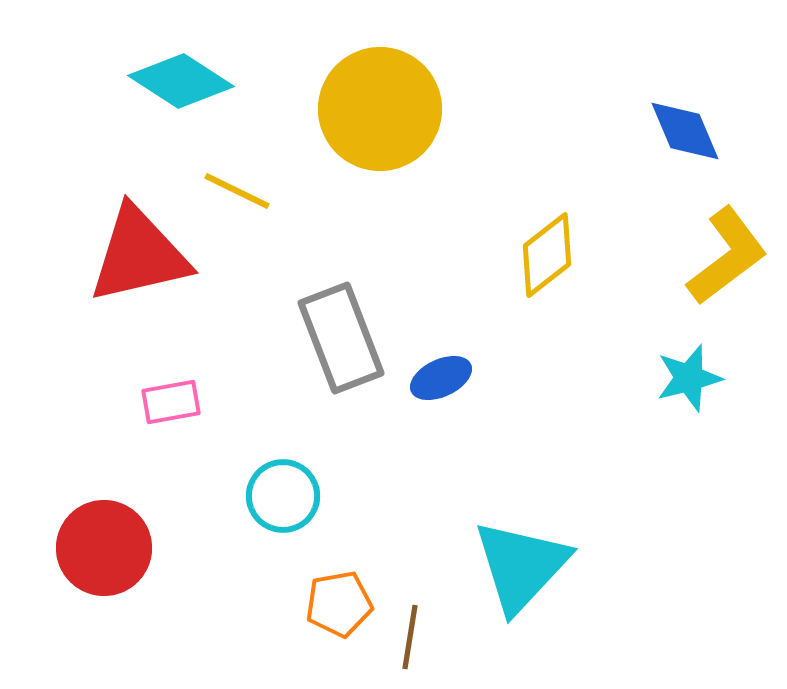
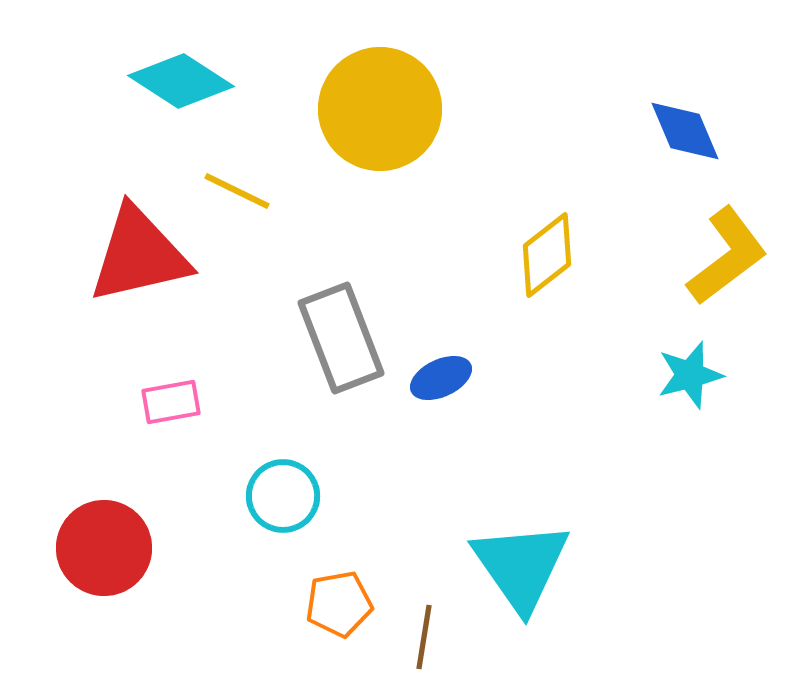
cyan star: moved 1 px right, 3 px up
cyan triangle: rotated 18 degrees counterclockwise
brown line: moved 14 px right
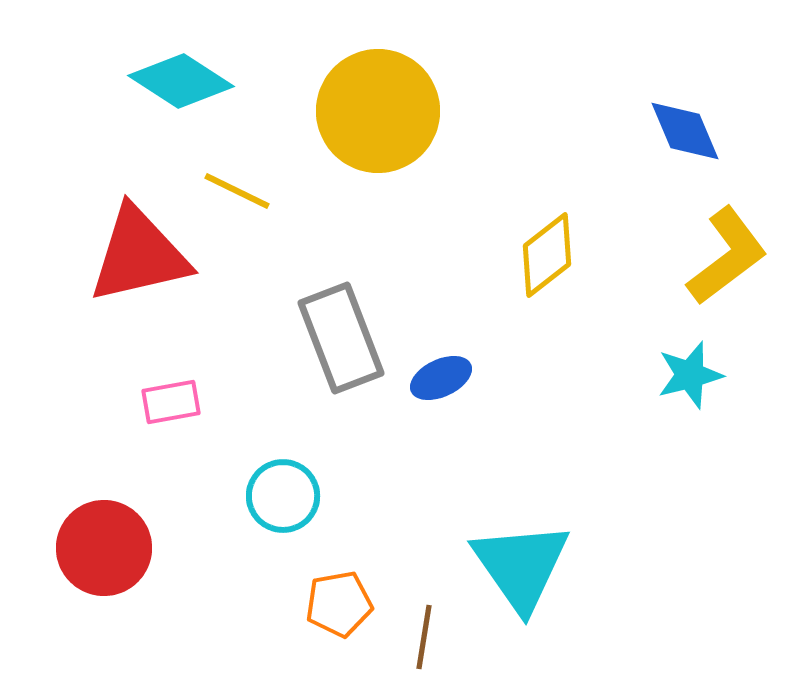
yellow circle: moved 2 px left, 2 px down
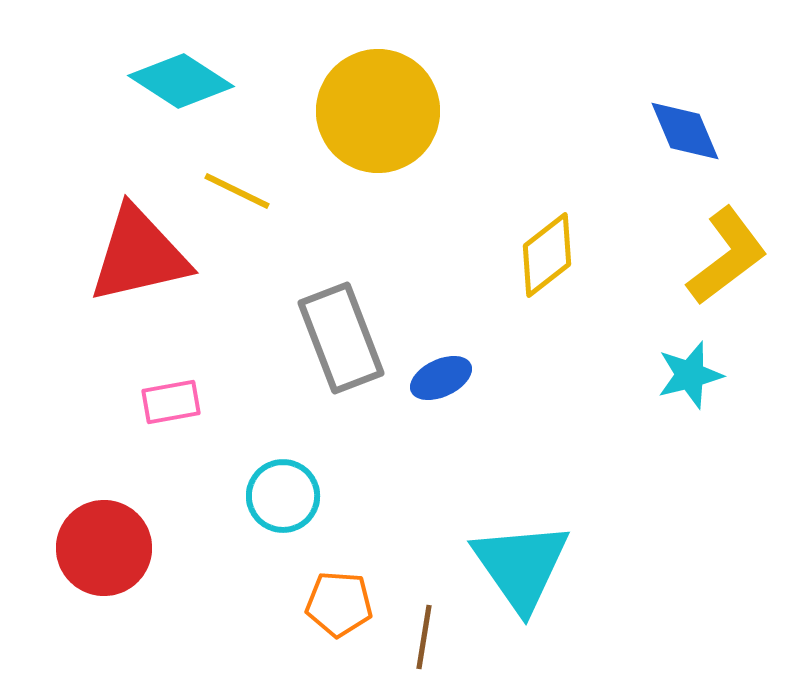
orange pentagon: rotated 14 degrees clockwise
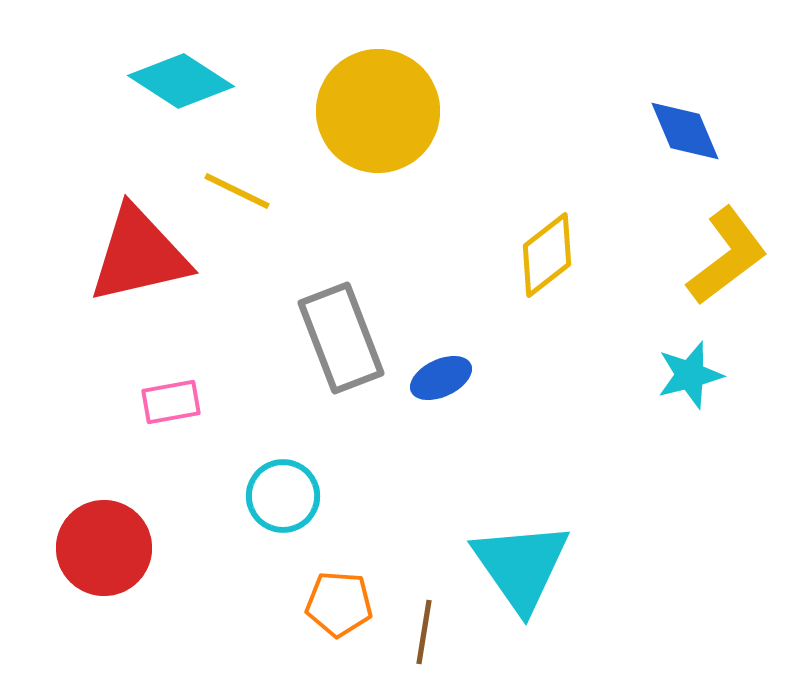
brown line: moved 5 px up
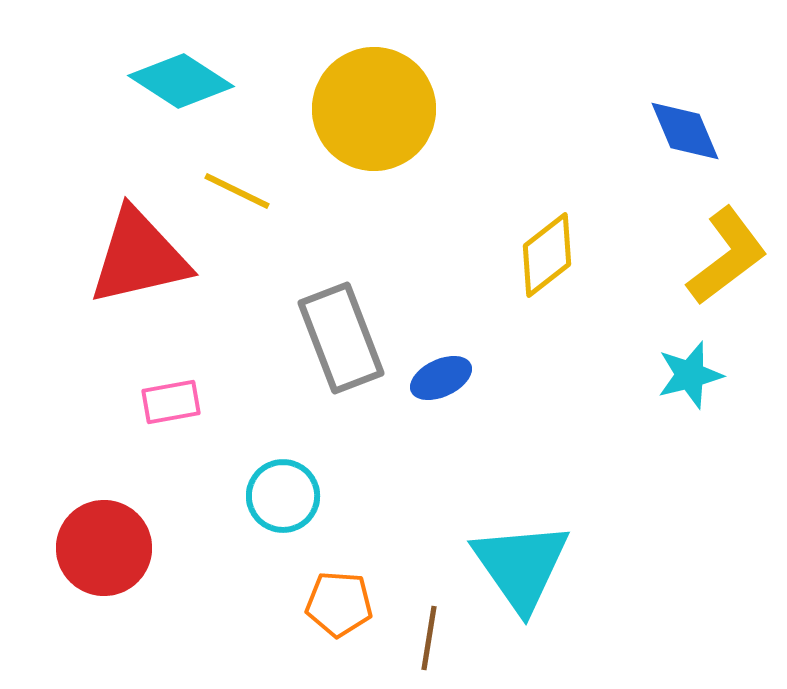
yellow circle: moved 4 px left, 2 px up
red triangle: moved 2 px down
brown line: moved 5 px right, 6 px down
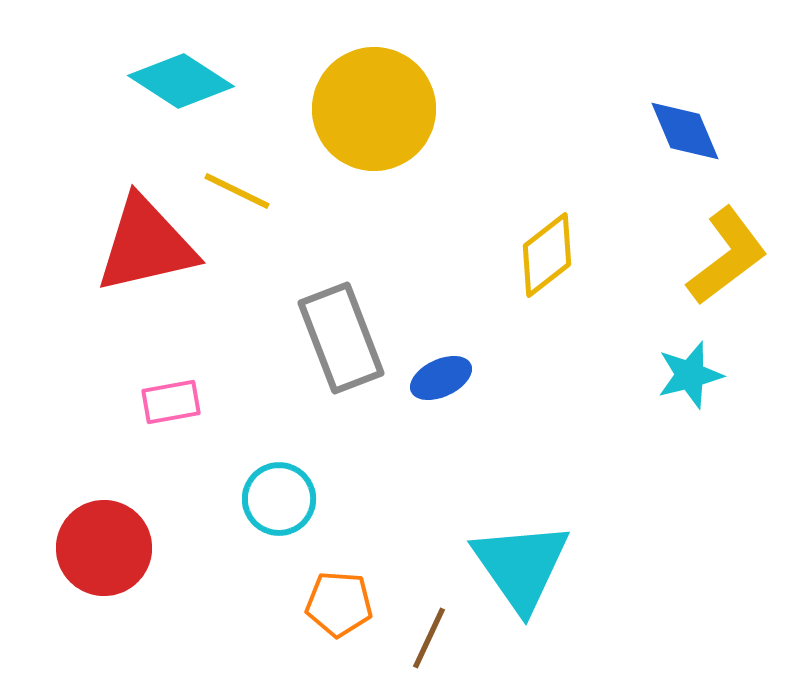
red triangle: moved 7 px right, 12 px up
cyan circle: moved 4 px left, 3 px down
brown line: rotated 16 degrees clockwise
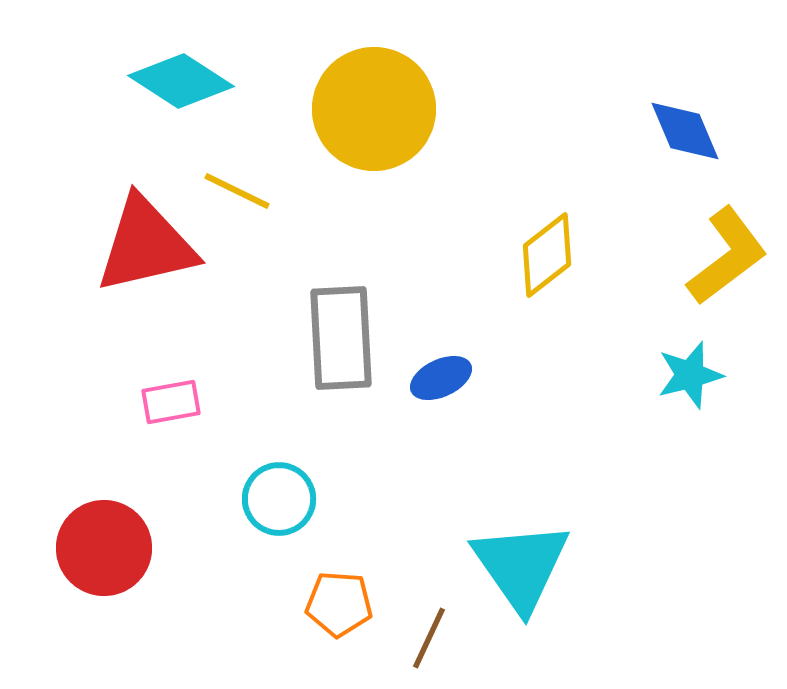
gray rectangle: rotated 18 degrees clockwise
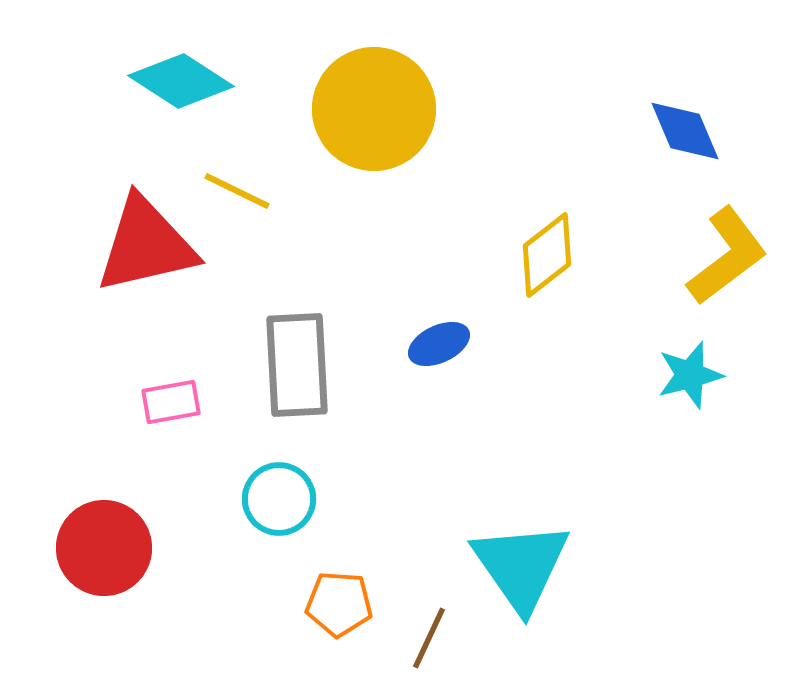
gray rectangle: moved 44 px left, 27 px down
blue ellipse: moved 2 px left, 34 px up
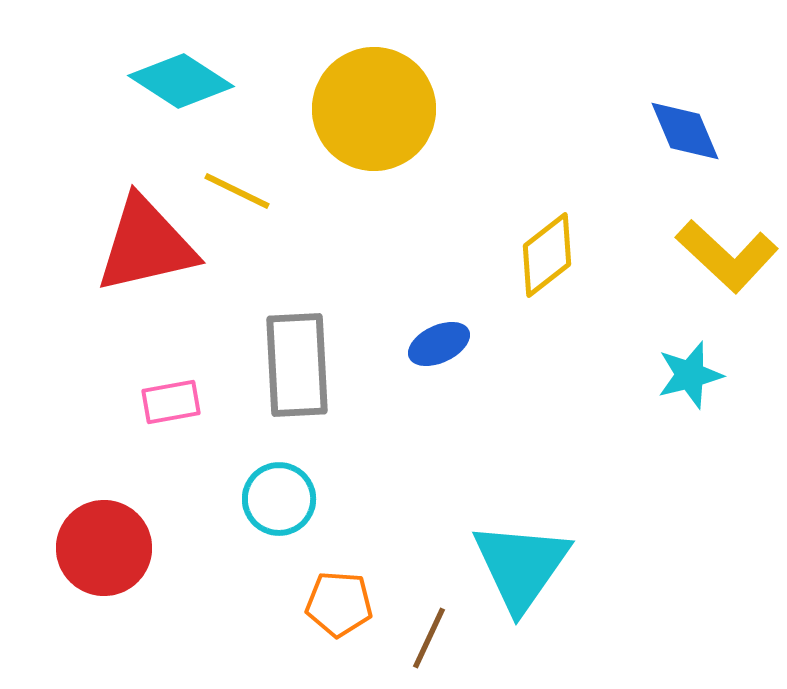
yellow L-shape: rotated 80 degrees clockwise
cyan triangle: rotated 10 degrees clockwise
